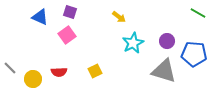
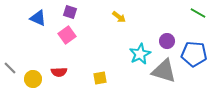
blue triangle: moved 2 px left, 1 px down
cyan star: moved 7 px right, 11 px down
yellow square: moved 5 px right, 7 px down; rotated 16 degrees clockwise
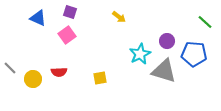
green line: moved 7 px right, 9 px down; rotated 14 degrees clockwise
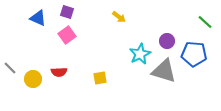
purple square: moved 3 px left
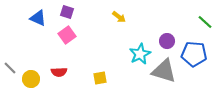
yellow circle: moved 2 px left
